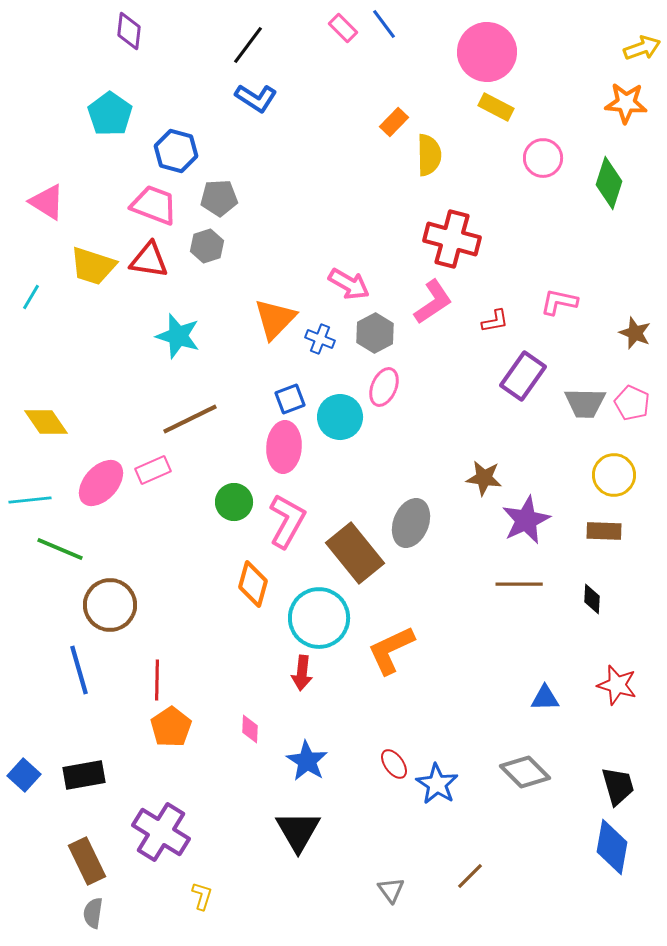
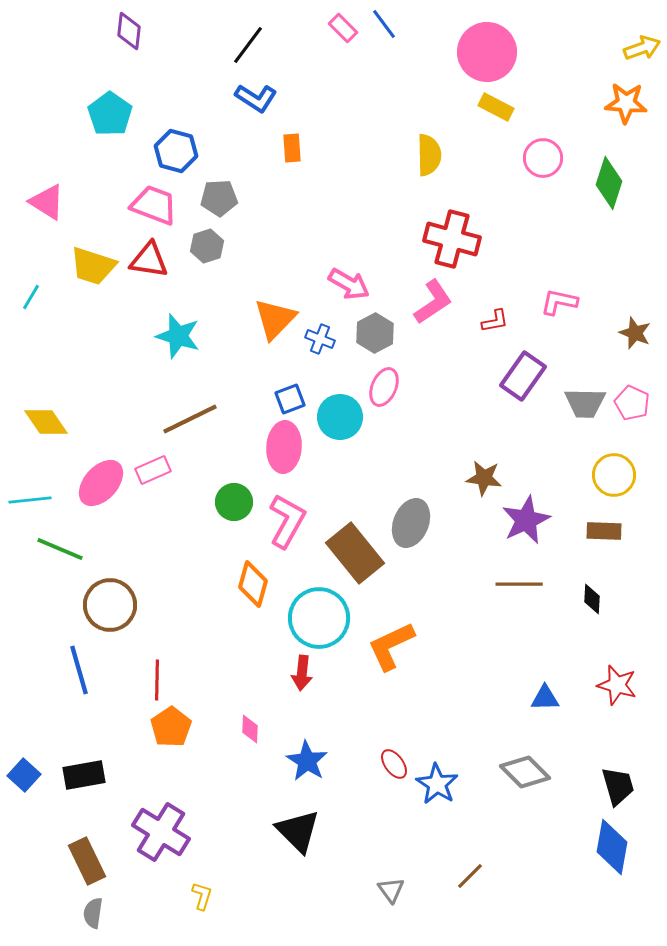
orange rectangle at (394, 122): moved 102 px left, 26 px down; rotated 48 degrees counterclockwise
orange L-shape at (391, 650): moved 4 px up
black triangle at (298, 831): rotated 15 degrees counterclockwise
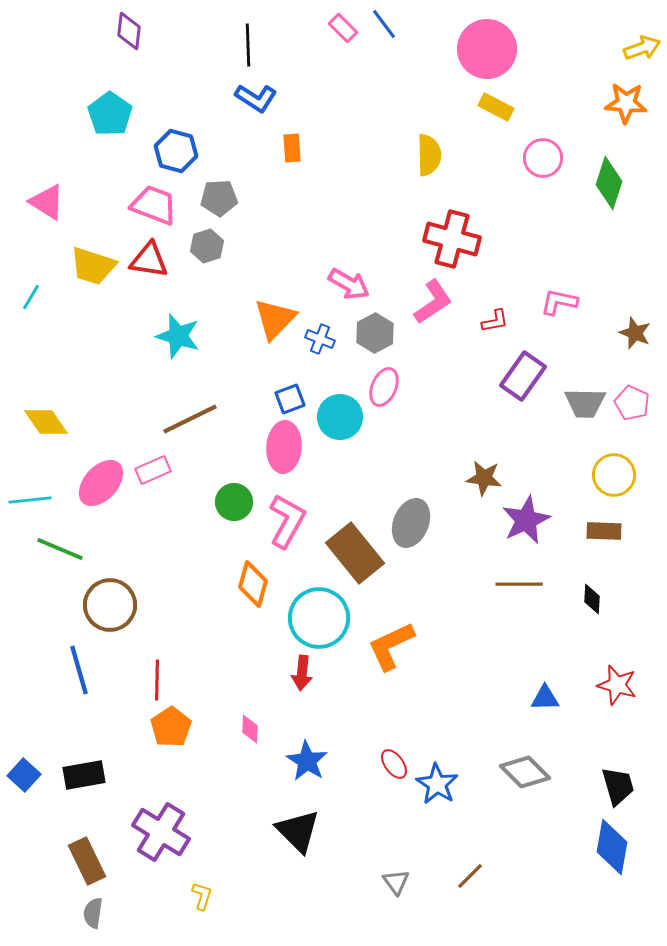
black line at (248, 45): rotated 39 degrees counterclockwise
pink circle at (487, 52): moved 3 px up
gray triangle at (391, 890): moved 5 px right, 8 px up
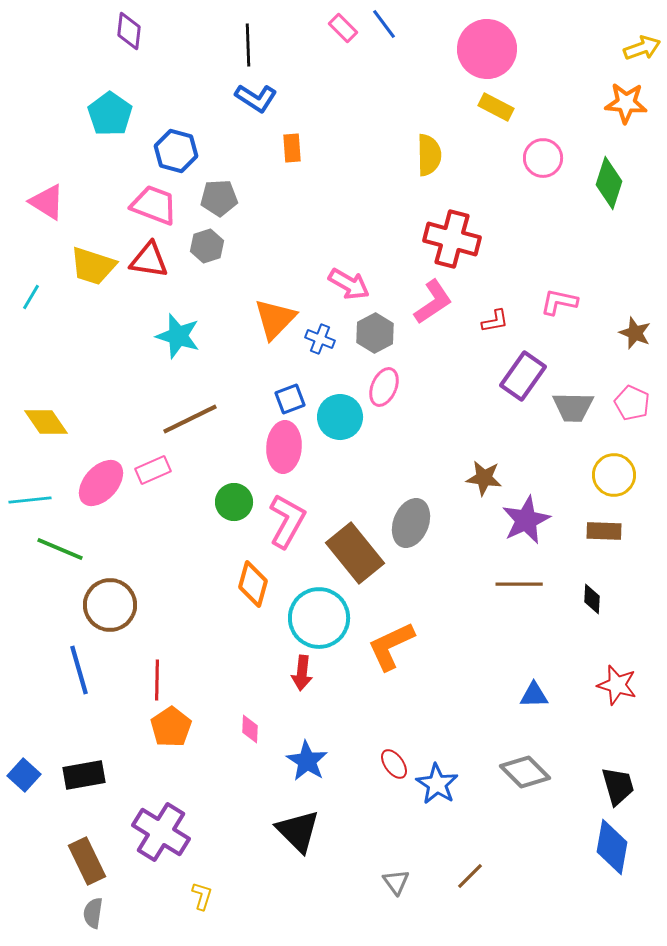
gray trapezoid at (585, 403): moved 12 px left, 4 px down
blue triangle at (545, 698): moved 11 px left, 3 px up
